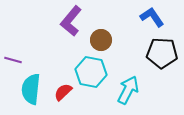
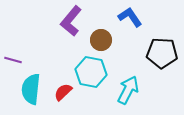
blue L-shape: moved 22 px left
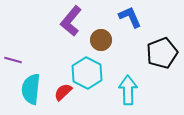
blue L-shape: rotated 10 degrees clockwise
black pentagon: rotated 24 degrees counterclockwise
cyan hexagon: moved 4 px left, 1 px down; rotated 16 degrees clockwise
cyan arrow: rotated 28 degrees counterclockwise
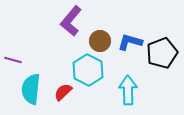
blue L-shape: moved 25 px down; rotated 50 degrees counterclockwise
brown circle: moved 1 px left, 1 px down
cyan hexagon: moved 1 px right, 3 px up
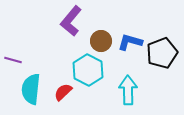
brown circle: moved 1 px right
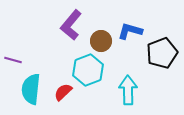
purple L-shape: moved 4 px down
blue L-shape: moved 11 px up
cyan hexagon: rotated 12 degrees clockwise
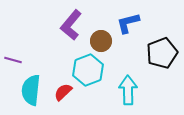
blue L-shape: moved 2 px left, 8 px up; rotated 30 degrees counterclockwise
cyan semicircle: moved 1 px down
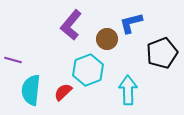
blue L-shape: moved 3 px right
brown circle: moved 6 px right, 2 px up
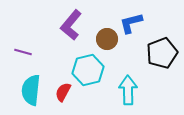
purple line: moved 10 px right, 8 px up
cyan hexagon: rotated 8 degrees clockwise
red semicircle: rotated 18 degrees counterclockwise
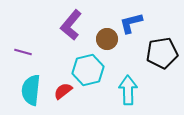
black pentagon: rotated 12 degrees clockwise
red semicircle: moved 1 px up; rotated 24 degrees clockwise
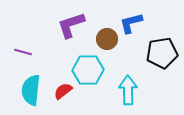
purple L-shape: rotated 32 degrees clockwise
cyan hexagon: rotated 12 degrees clockwise
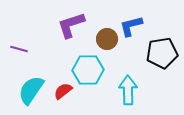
blue L-shape: moved 3 px down
purple line: moved 4 px left, 3 px up
cyan semicircle: rotated 28 degrees clockwise
